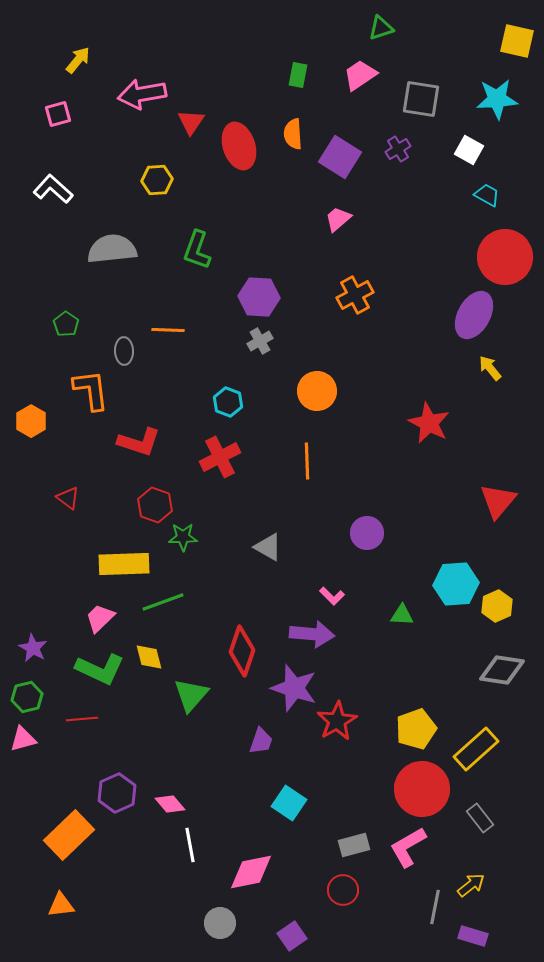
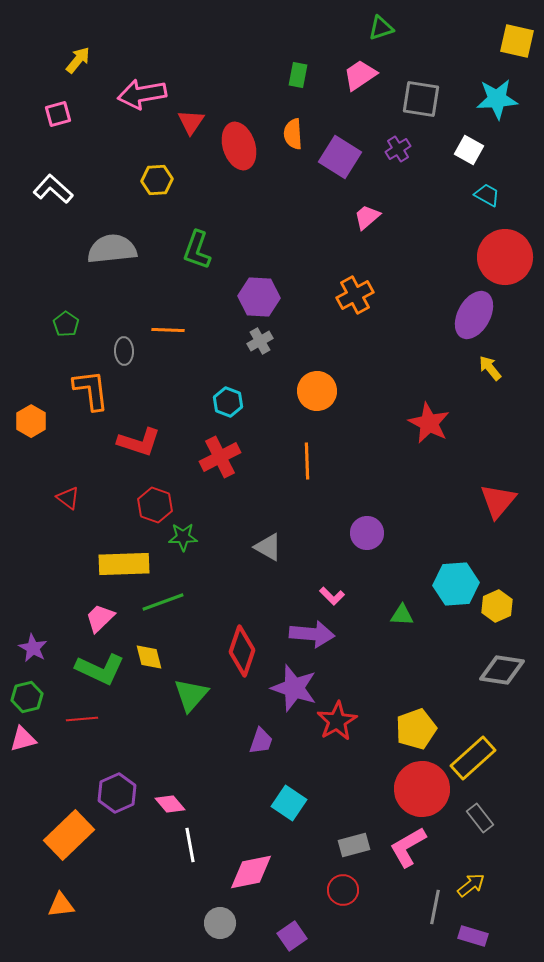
pink trapezoid at (338, 219): moved 29 px right, 2 px up
yellow rectangle at (476, 749): moved 3 px left, 9 px down
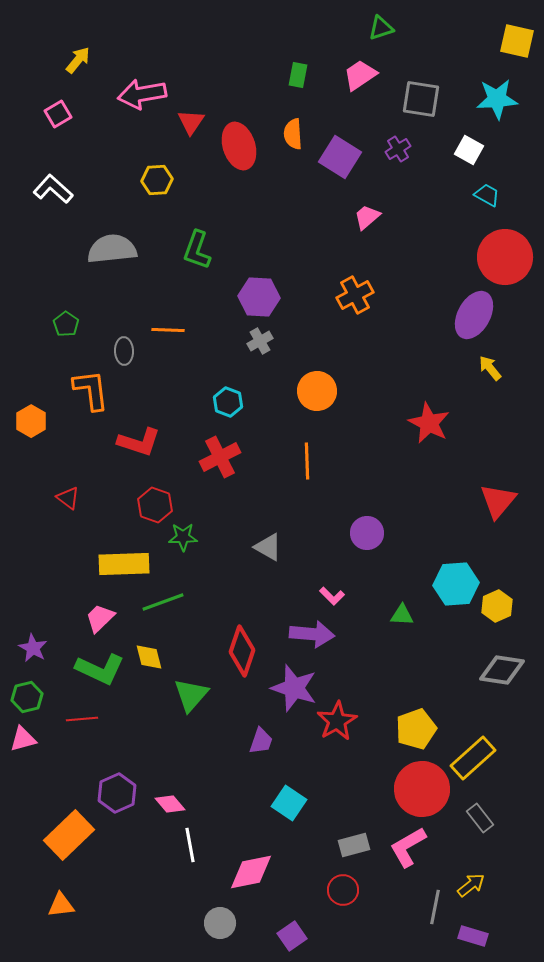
pink square at (58, 114): rotated 16 degrees counterclockwise
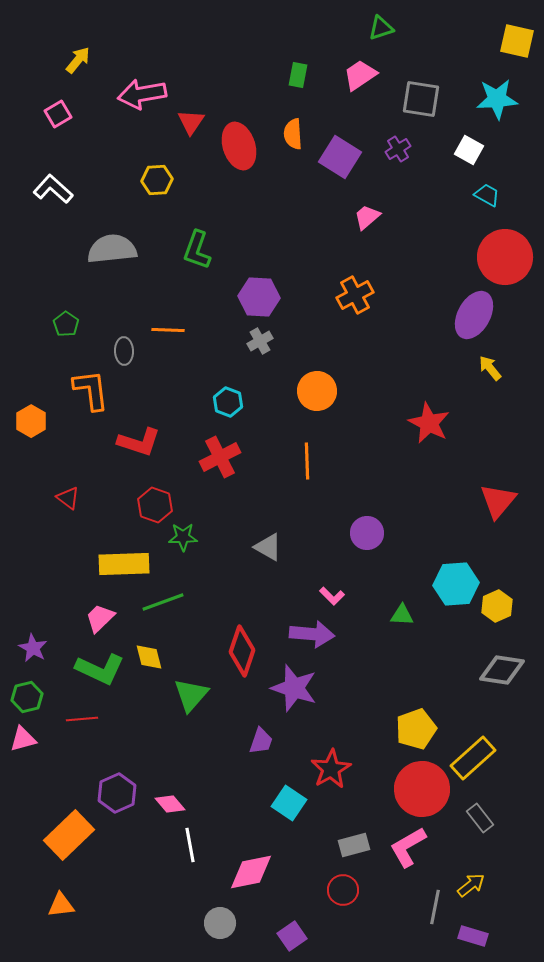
red star at (337, 721): moved 6 px left, 48 px down
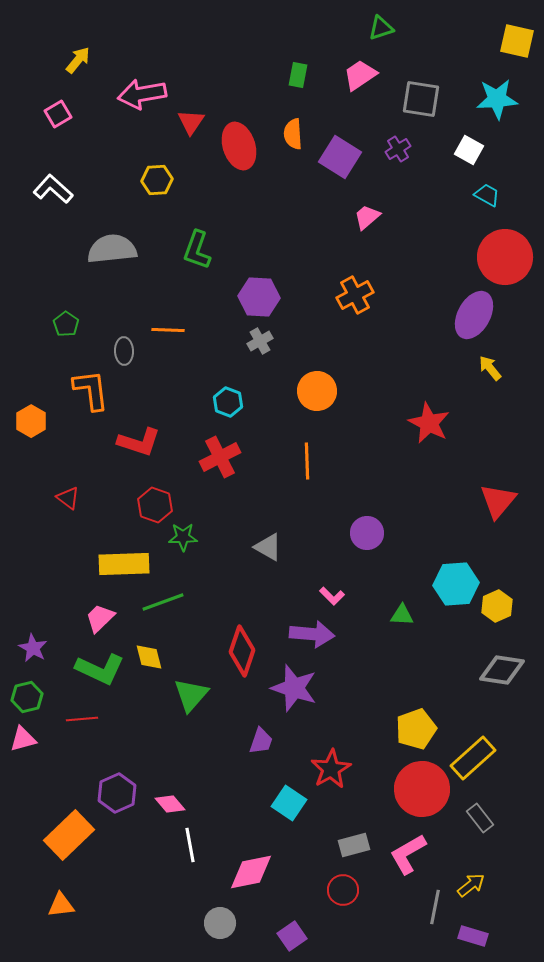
pink L-shape at (408, 847): moved 7 px down
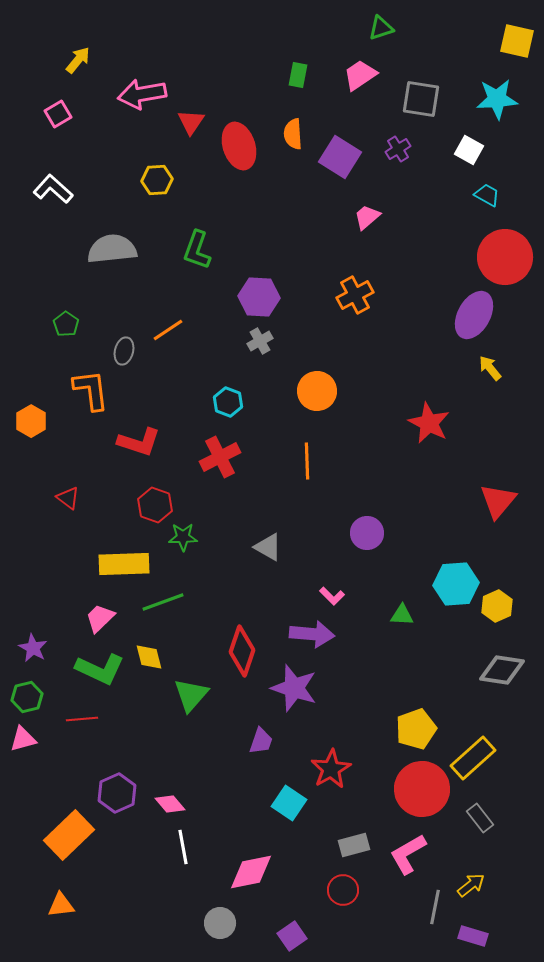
orange line at (168, 330): rotated 36 degrees counterclockwise
gray ellipse at (124, 351): rotated 16 degrees clockwise
white line at (190, 845): moved 7 px left, 2 px down
